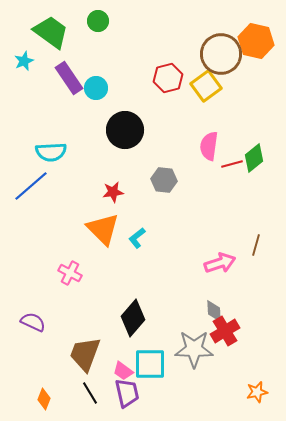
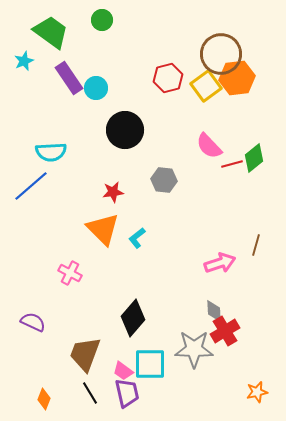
green circle: moved 4 px right, 1 px up
orange hexagon: moved 19 px left, 37 px down; rotated 20 degrees counterclockwise
pink semicircle: rotated 52 degrees counterclockwise
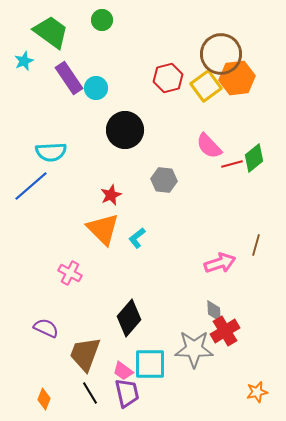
red star: moved 2 px left, 3 px down; rotated 15 degrees counterclockwise
black diamond: moved 4 px left
purple semicircle: moved 13 px right, 6 px down
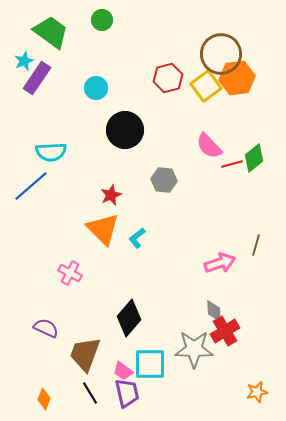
purple rectangle: moved 32 px left; rotated 68 degrees clockwise
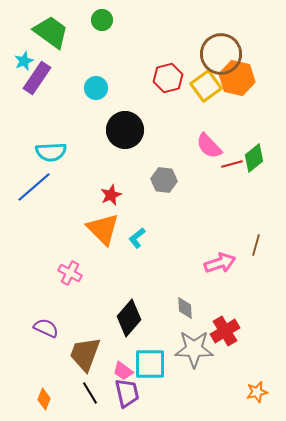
orange hexagon: rotated 20 degrees clockwise
blue line: moved 3 px right, 1 px down
gray diamond: moved 29 px left, 3 px up
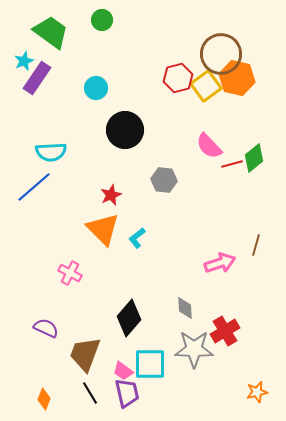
red hexagon: moved 10 px right
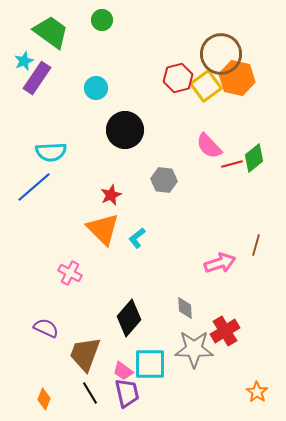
orange star: rotated 25 degrees counterclockwise
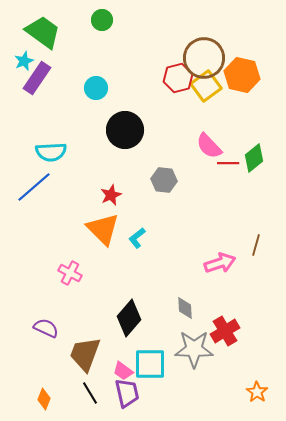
green trapezoid: moved 8 px left
brown circle: moved 17 px left, 4 px down
orange hexagon: moved 5 px right, 3 px up
red line: moved 4 px left, 1 px up; rotated 15 degrees clockwise
